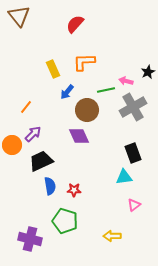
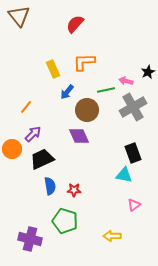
orange circle: moved 4 px down
black trapezoid: moved 1 px right, 2 px up
cyan triangle: moved 2 px up; rotated 18 degrees clockwise
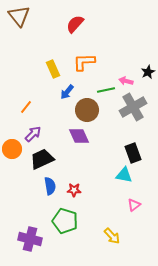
yellow arrow: rotated 132 degrees counterclockwise
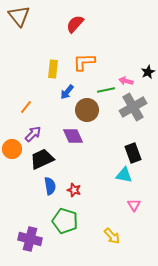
yellow rectangle: rotated 30 degrees clockwise
purple diamond: moved 6 px left
red star: rotated 16 degrees clockwise
pink triangle: rotated 24 degrees counterclockwise
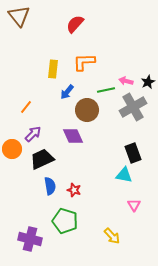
black star: moved 10 px down
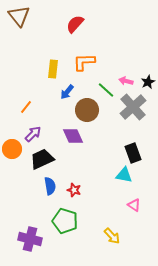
green line: rotated 54 degrees clockwise
gray cross: rotated 12 degrees counterclockwise
pink triangle: rotated 24 degrees counterclockwise
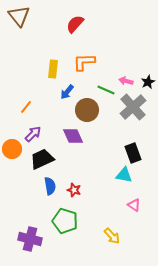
green line: rotated 18 degrees counterclockwise
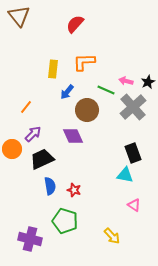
cyan triangle: moved 1 px right
